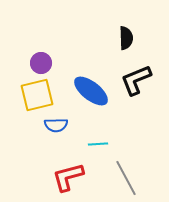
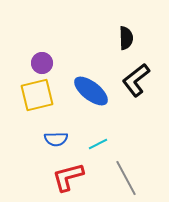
purple circle: moved 1 px right
black L-shape: rotated 16 degrees counterclockwise
blue semicircle: moved 14 px down
cyan line: rotated 24 degrees counterclockwise
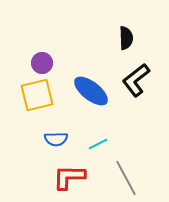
red L-shape: moved 1 px right; rotated 16 degrees clockwise
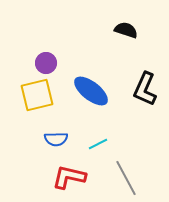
black semicircle: moved 8 px up; rotated 70 degrees counterclockwise
purple circle: moved 4 px right
black L-shape: moved 9 px right, 9 px down; rotated 28 degrees counterclockwise
red L-shape: rotated 12 degrees clockwise
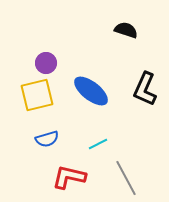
blue semicircle: moved 9 px left; rotated 15 degrees counterclockwise
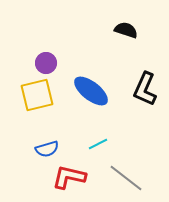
blue semicircle: moved 10 px down
gray line: rotated 24 degrees counterclockwise
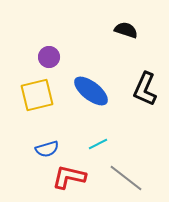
purple circle: moved 3 px right, 6 px up
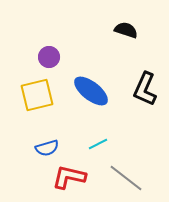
blue semicircle: moved 1 px up
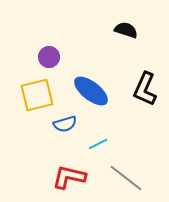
blue semicircle: moved 18 px right, 24 px up
